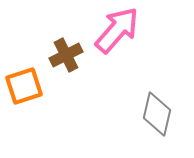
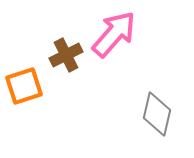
pink arrow: moved 3 px left, 4 px down
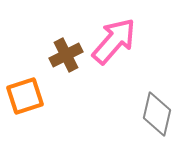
pink arrow: moved 7 px down
orange square: moved 1 px right, 10 px down
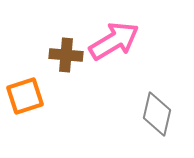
pink arrow: rotated 18 degrees clockwise
brown cross: rotated 32 degrees clockwise
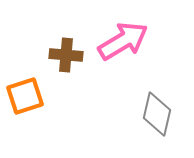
pink arrow: moved 9 px right
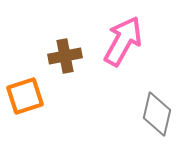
pink arrow: rotated 30 degrees counterclockwise
brown cross: moved 1 px left, 1 px down; rotated 16 degrees counterclockwise
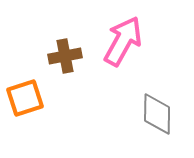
orange square: moved 2 px down
gray diamond: rotated 12 degrees counterclockwise
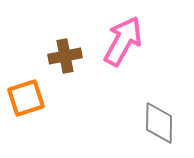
orange square: moved 1 px right
gray diamond: moved 2 px right, 9 px down
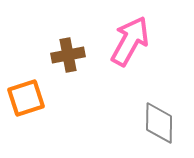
pink arrow: moved 7 px right
brown cross: moved 3 px right, 1 px up
